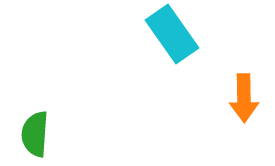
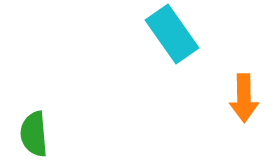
green semicircle: moved 1 px left; rotated 9 degrees counterclockwise
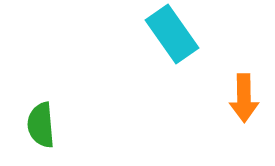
green semicircle: moved 7 px right, 9 px up
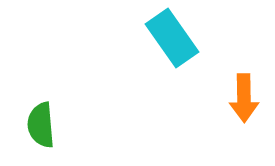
cyan rectangle: moved 4 px down
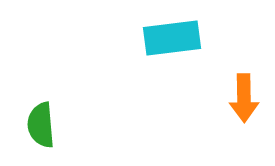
cyan rectangle: rotated 62 degrees counterclockwise
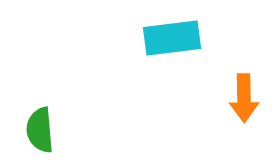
green semicircle: moved 1 px left, 5 px down
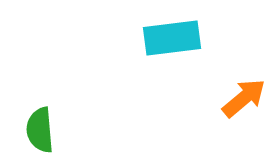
orange arrow: rotated 129 degrees counterclockwise
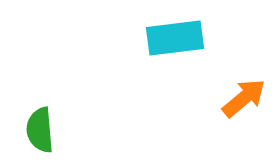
cyan rectangle: moved 3 px right
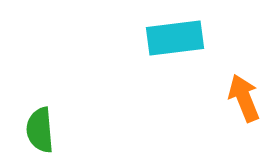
orange arrow: rotated 72 degrees counterclockwise
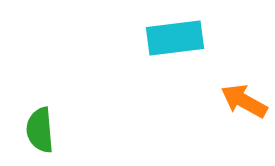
orange arrow: moved 3 px down; rotated 39 degrees counterclockwise
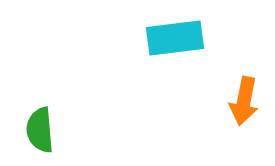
orange arrow: rotated 108 degrees counterclockwise
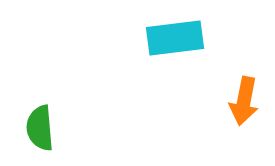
green semicircle: moved 2 px up
